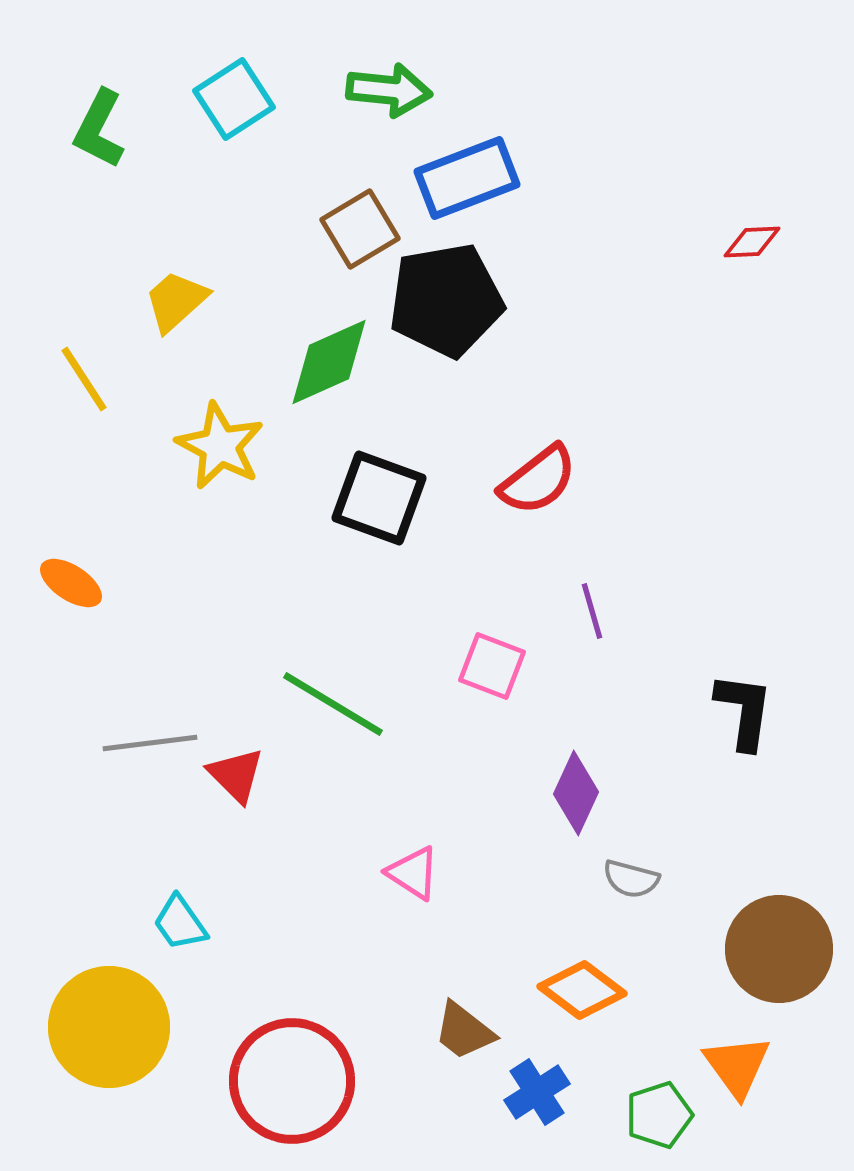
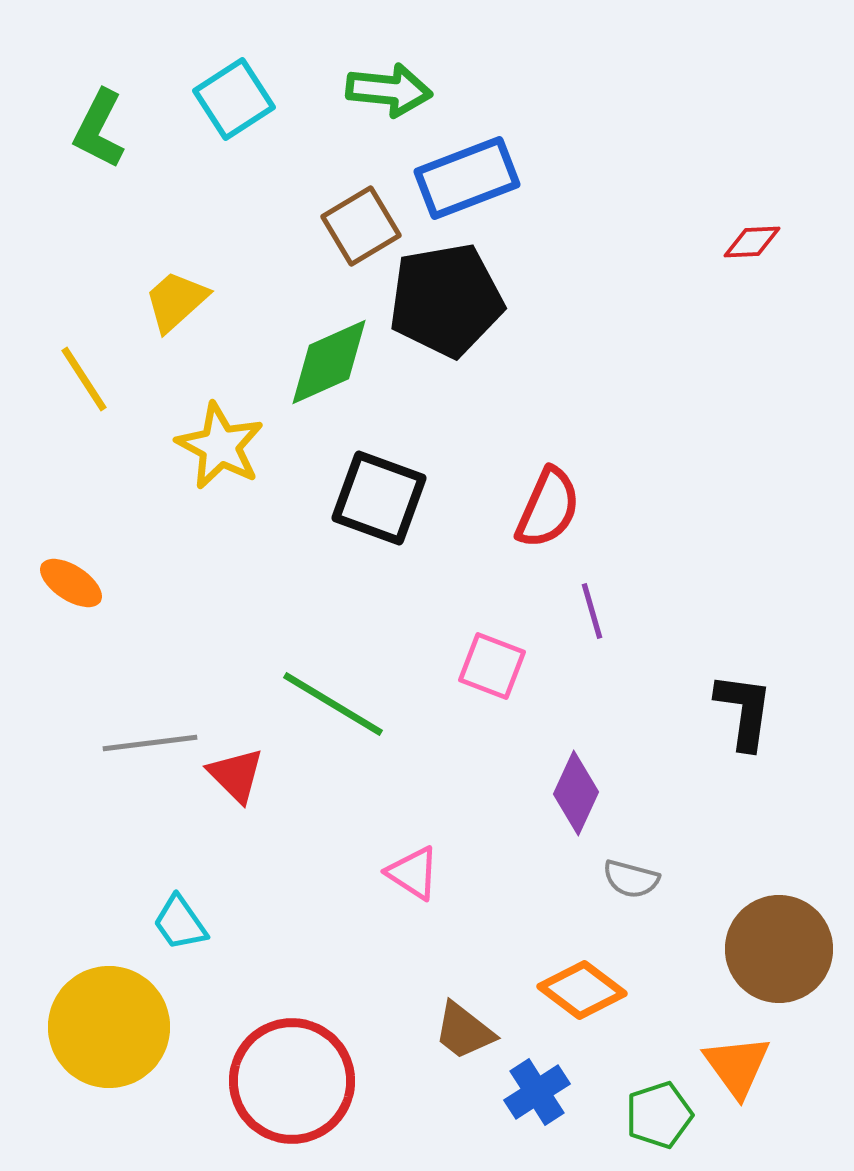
brown square: moved 1 px right, 3 px up
red semicircle: moved 10 px right, 28 px down; rotated 28 degrees counterclockwise
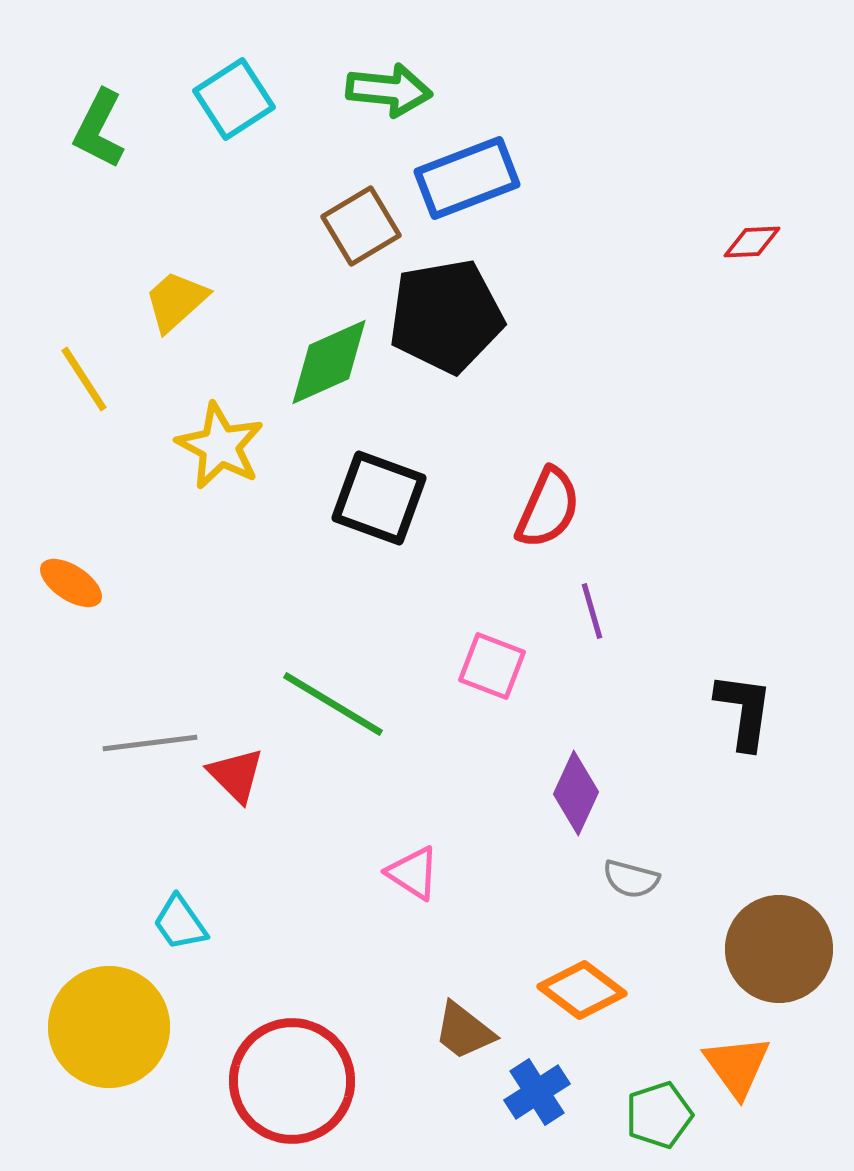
black pentagon: moved 16 px down
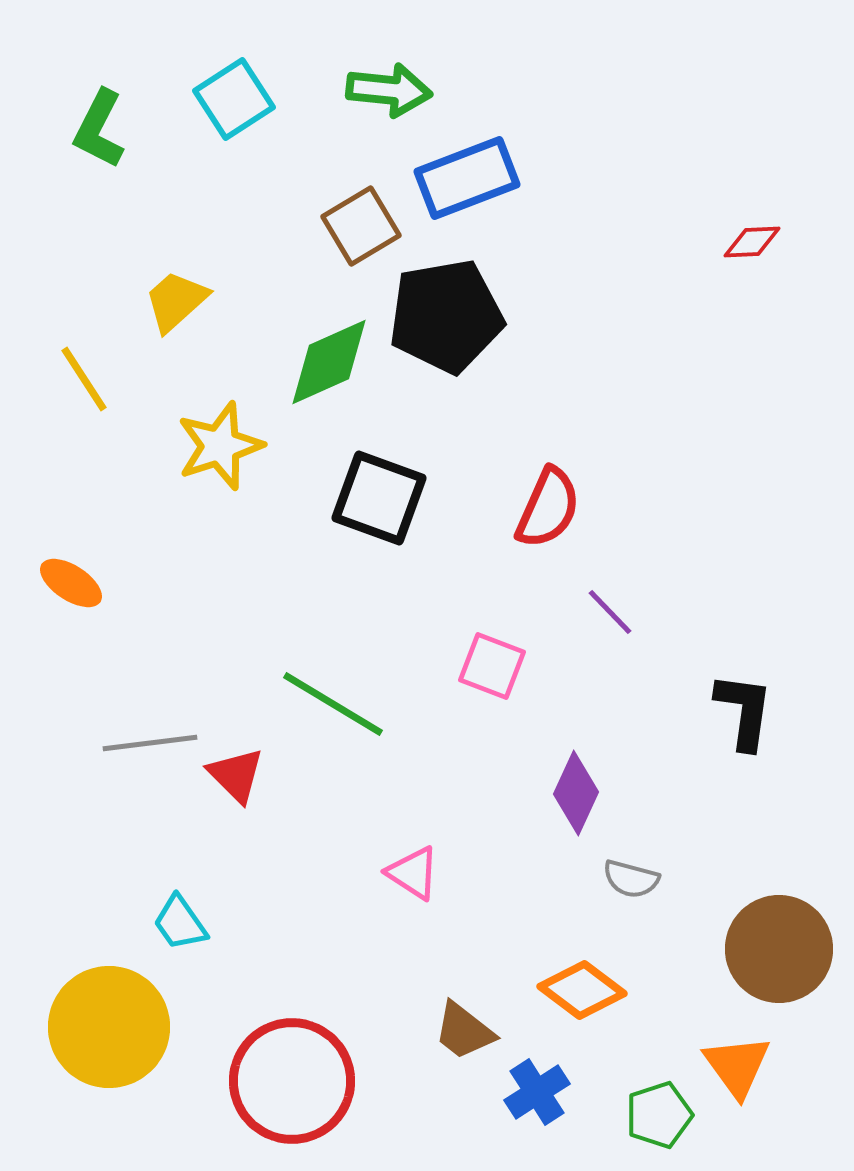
yellow star: rotated 26 degrees clockwise
purple line: moved 18 px right, 1 px down; rotated 28 degrees counterclockwise
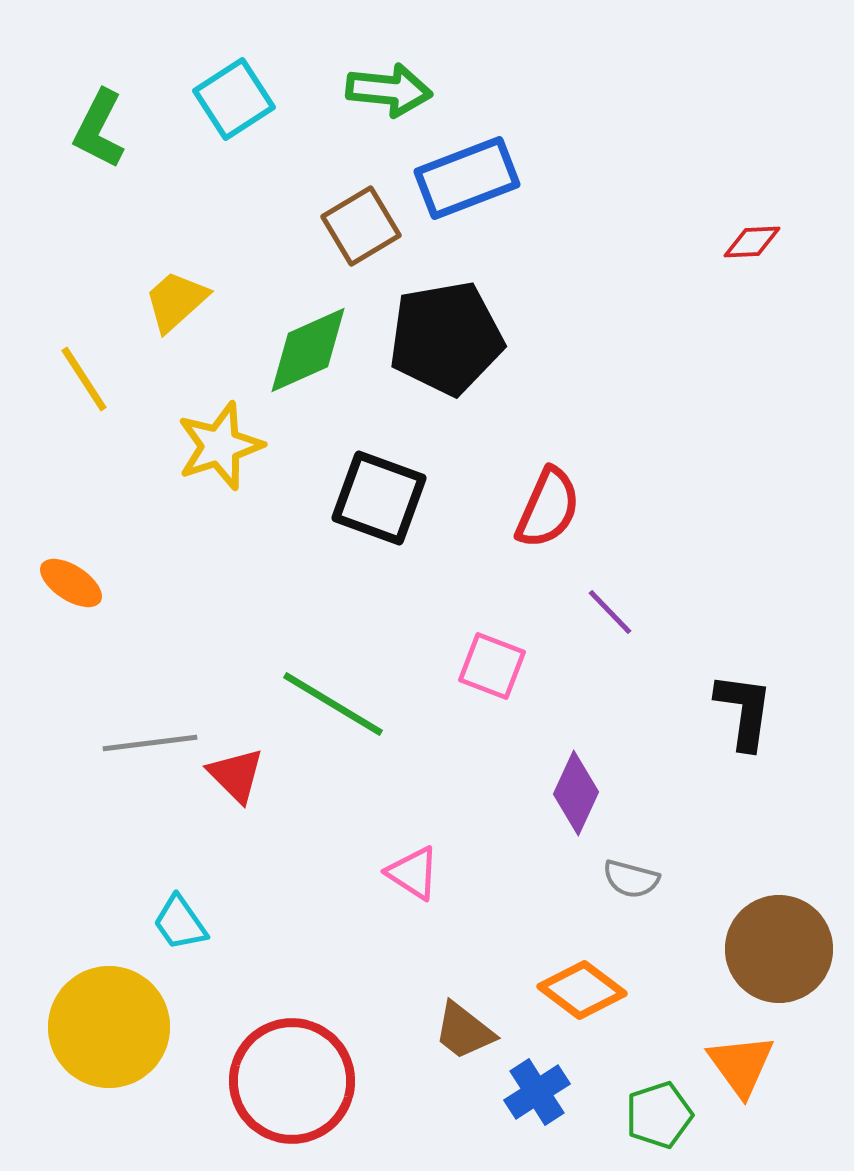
black pentagon: moved 22 px down
green diamond: moved 21 px left, 12 px up
orange triangle: moved 4 px right, 1 px up
